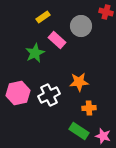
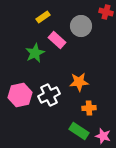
pink hexagon: moved 2 px right, 2 px down
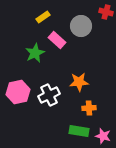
pink hexagon: moved 2 px left, 3 px up
green rectangle: rotated 24 degrees counterclockwise
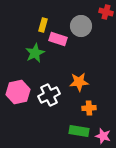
yellow rectangle: moved 8 px down; rotated 40 degrees counterclockwise
pink rectangle: moved 1 px right, 1 px up; rotated 24 degrees counterclockwise
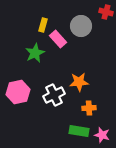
pink rectangle: rotated 30 degrees clockwise
white cross: moved 5 px right
pink star: moved 1 px left, 1 px up
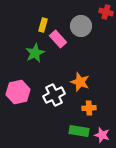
orange star: moved 1 px right; rotated 24 degrees clockwise
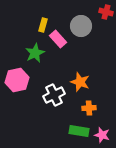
pink hexagon: moved 1 px left, 12 px up
